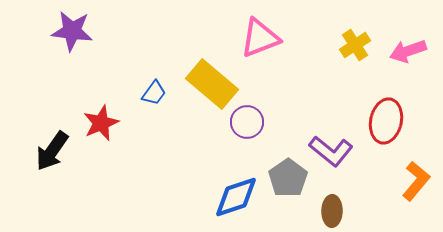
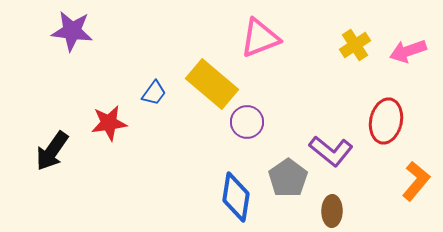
red star: moved 8 px right; rotated 15 degrees clockwise
blue diamond: rotated 63 degrees counterclockwise
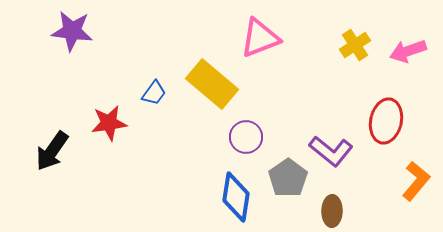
purple circle: moved 1 px left, 15 px down
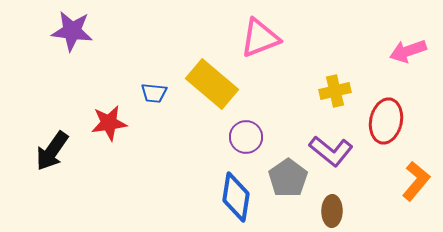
yellow cross: moved 20 px left, 46 px down; rotated 20 degrees clockwise
blue trapezoid: rotated 60 degrees clockwise
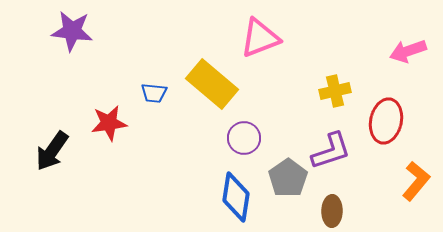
purple circle: moved 2 px left, 1 px down
purple L-shape: rotated 57 degrees counterclockwise
